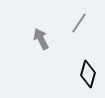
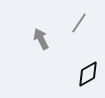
black diamond: rotated 44 degrees clockwise
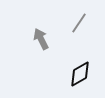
black diamond: moved 8 px left
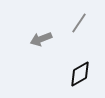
gray arrow: rotated 85 degrees counterclockwise
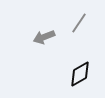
gray arrow: moved 3 px right, 2 px up
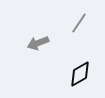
gray arrow: moved 6 px left, 6 px down
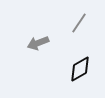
black diamond: moved 5 px up
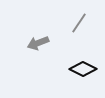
black diamond: moved 3 px right; rotated 56 degrees clockwise
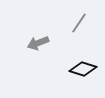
black diamond: rotated 8 degrees counterclockwise
